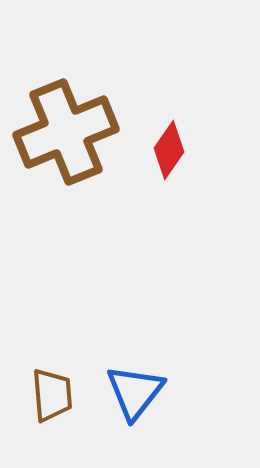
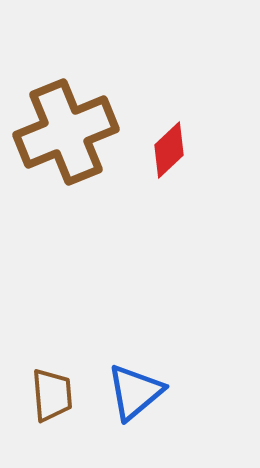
red diamond: rotated 12 degrees clockwise
blue triangle: rotated 12 degrees clockwise
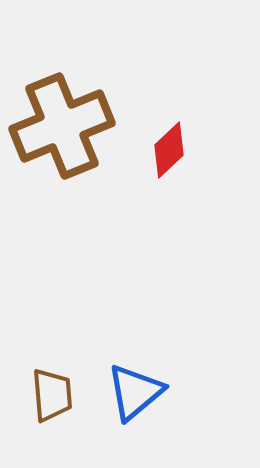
brown cross: moved 4 px left, 6 px up
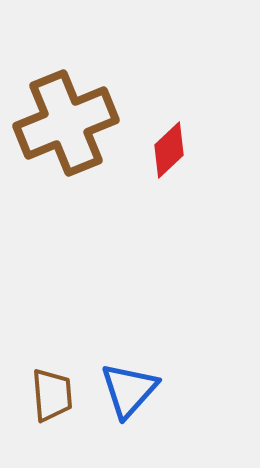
brown cross: moved 4 px right, 3 px up
blue triangle: moved 6 px left, 2 px up; rotated 8 degrees counterclockwise
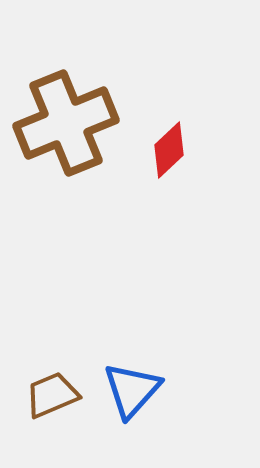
blue triangle: moved 3 px right
brown trapezoid: rotated 108 degrees counterclockwise
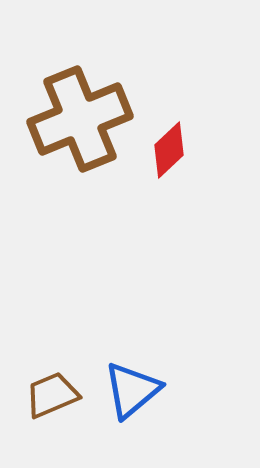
brown cross: moved 14 px right, 4 px up
blue triangle: rotated 8 degrees clockwise
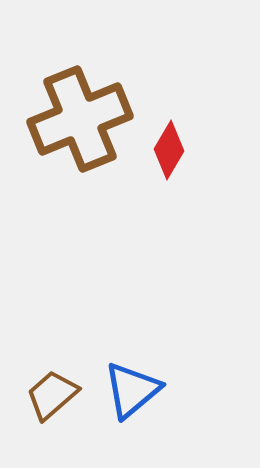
red diamond: rotated 16 degrees counterclockwise
brown trapezoid: rotated 18 degrees counterclockwise
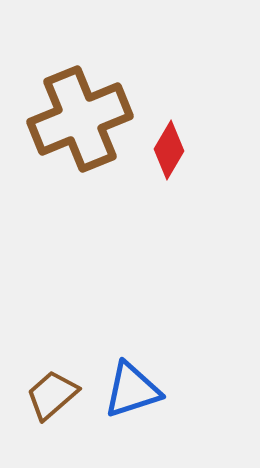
blue triangle: rotated 22 degrees clockwise
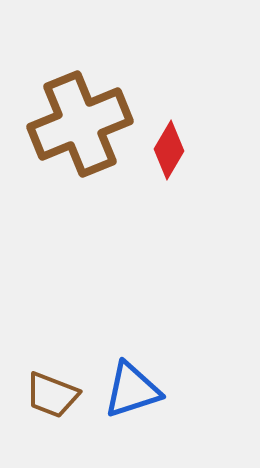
brown cross: moved 5 px down
brown trapezoid: rotated 118 degrees counterclockwise
